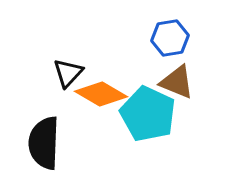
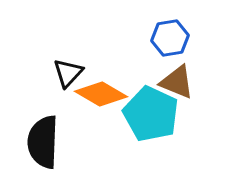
cyan pentagon: moved 3 px right
black semicircle: moved 1 px left, 1 px up
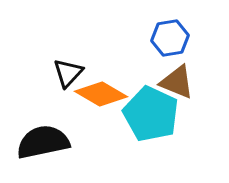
black semicircle: rotated 76 degrees clockwise
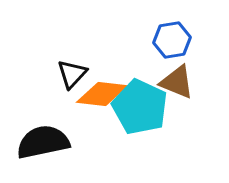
blue hexagon: moved 2 px right, 2 px down
black triangle: moved 4 px right, 1 px down
orange diamond: moved 1 px right; rotated 24 degrees counterclockwise
cyan pentagon: moved 11 px left, 7 px up
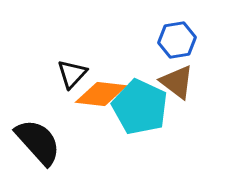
blue hexagon: moved 5 px right
brown triangle: rotated 15 degrees clockwise
orange diamond: moved 1 px left
black semicircle: moved 5 px left; rotated 60 degrees clockwise
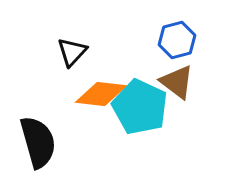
blue hexagon: rotated 6 degrees counterclockwise
black triangle: moved 22 px up
black semicircle: rotated 26 degrees clockwise
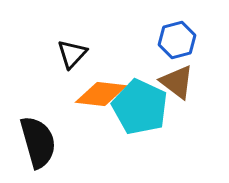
black triangle: moved 2 px down
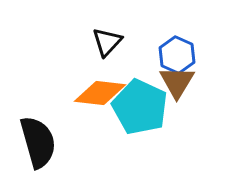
blue hexagon: moved 15 px down; rotated 21 degrees counterclockwise
black triangle: moved 35 px right, 12 px up
brown triangle: rotated 24 degrees clockwise
orange diamond: moved 1 px left, 1 px up
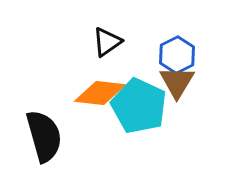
black triangle: rotated 12 degrees clockwise
blue hexagon: rotated 9 degrees clockwise
cyan pentagon: moved 1 px left, 1 px up
black semicircle: moved 6 px right, 6 px up
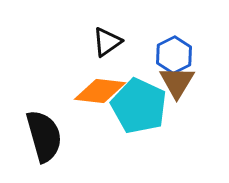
blue hexagon: moved 3 px left
orange diamond: moved 2 px up
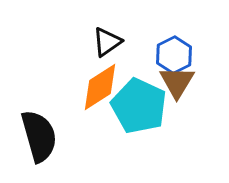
orange diamond: moved 4 px up; rotated 39 degrees counterclockwise
black semicircle: moved 5 px left
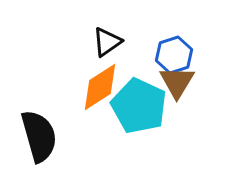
blue hexagon: rotated 9 degrees clockwise
